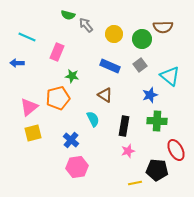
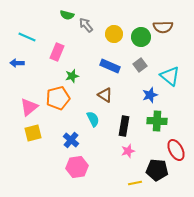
green semicircle: moved 1 px left
green circle: moved 1 px left, 2 px up
green star: rotated 24 degrees counterclockwise
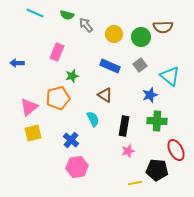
cyan line: moved 8 px right, 24 px up
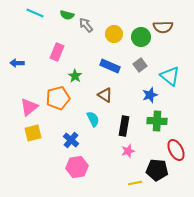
green star: moved 3 px right; rotated 24 degrees counterclockwise
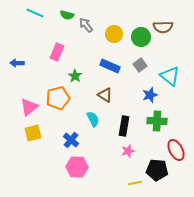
pink hexagon: rotated 10 degrees clockwise
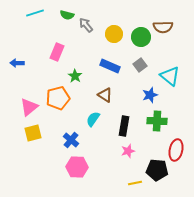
cyan line: rotated 42 degrees counterclockwise
cyan semicircle: rotated 119 degrees counterclockwise
red ellipse: rotated 40 degrees clockwise
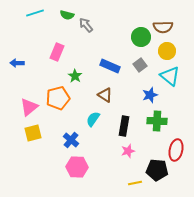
yellow circle: moved 53 px right, 17 px down
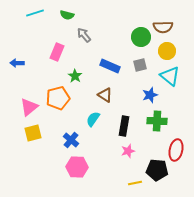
gray arrow: moved 2 px left, 10 px down
gray square: rotated 24 degrees clockwise
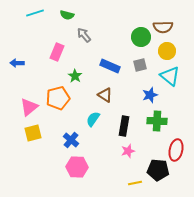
black pentagon: moved 1 px right
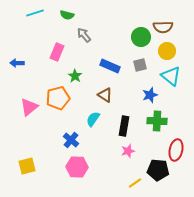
cyan triangle: moved 1 px right
yellow square: moved 6 px left, 33 px down
yellow line: rotated 24 degrees counterclockwise
